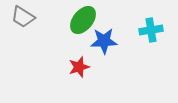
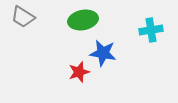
green ellipse: rotated 40 degrees clockwise
blue star: moved 1 px left, 12 px down; rotated 12 degrees clockwise
red star: moved 5 px down
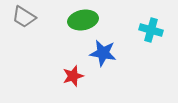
gray trapezoid: moved 1 px right
cyan cross: rotated 25 degrees clockwise
red star: moved 6 px left, 4 px down
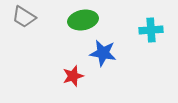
cyan cross: rotated 20 degrees counterclockwise
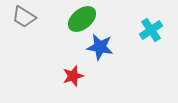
green ellipse: moved 1 px left, 1 px up; rotated 28 degrees counterclockwise
cyan cross: rotated 30 degrees counterclockwise
blue star: moved 3 px left, 6 px up
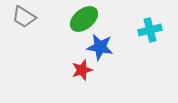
green ellipse: moved 2 px right
cyan cross: moved 1 px left; rotated 20 degrees clockwise
red star: moved 9 px right, 6 px up
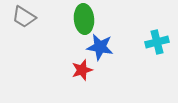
green ellipse: rotated 56 degrees counterclockwise
cyan cross: moved 7 px right, 12 px down
